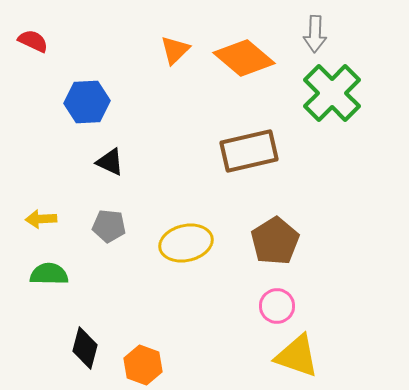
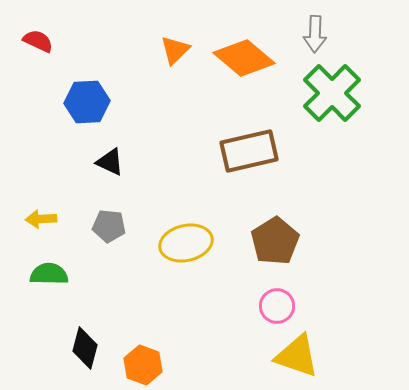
red semicircle: moved 5 px right
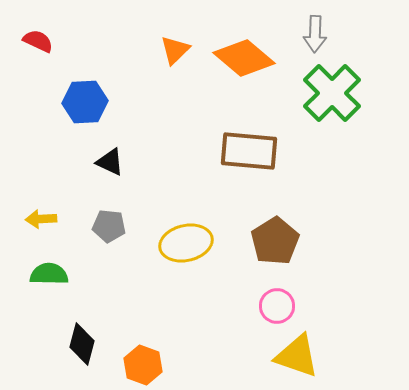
blue hexagon: moved 2 px left
brown rectangle: rotated 18 degrees clockwise
black diamond: moved 3 px left, 4 px up
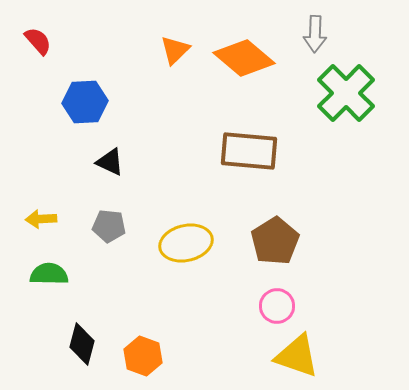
red semicircle: rotated 24 degrees clockwise
green cross: moved 14 px right
orange hexagon: moved 9 px up
